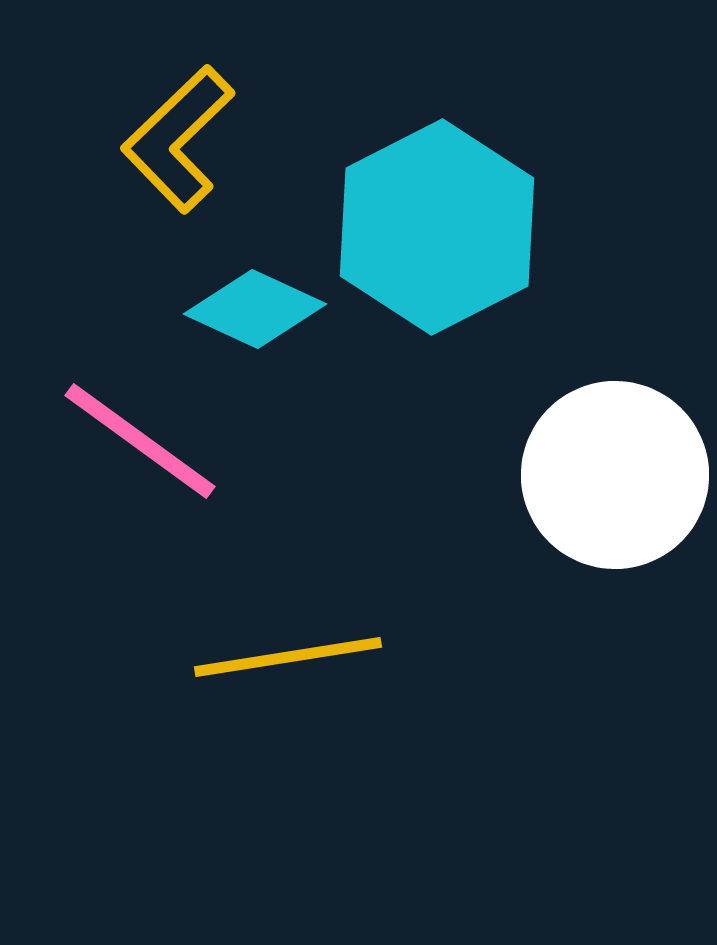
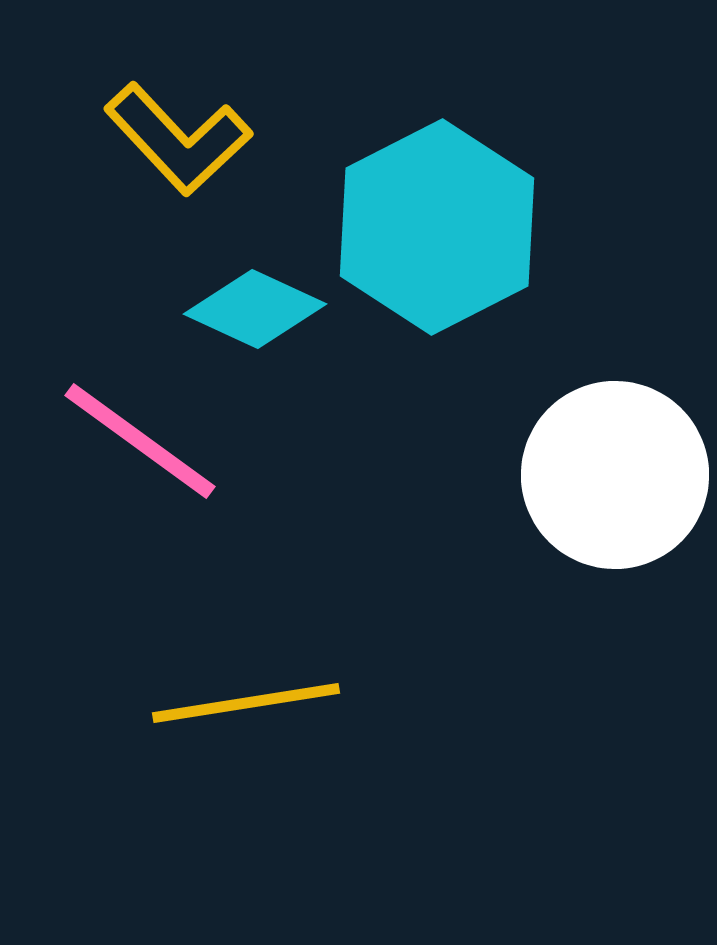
yellow L-shape: rotated 89 degrees counterclockwise
yellow line: moved 42 px left, 46 px down
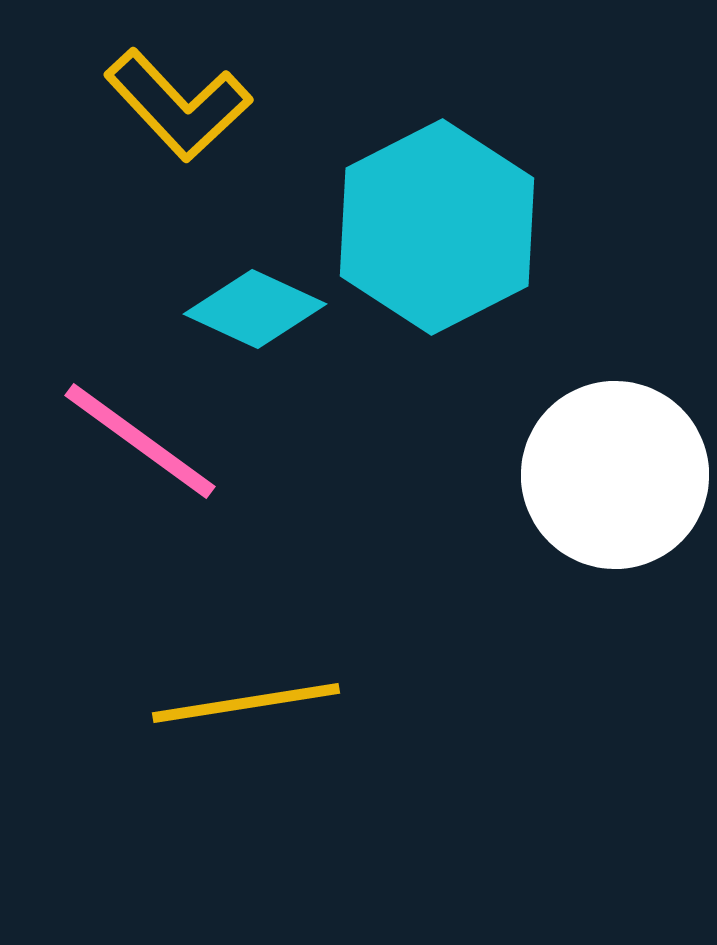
yellow L-shape: moved 34 px up
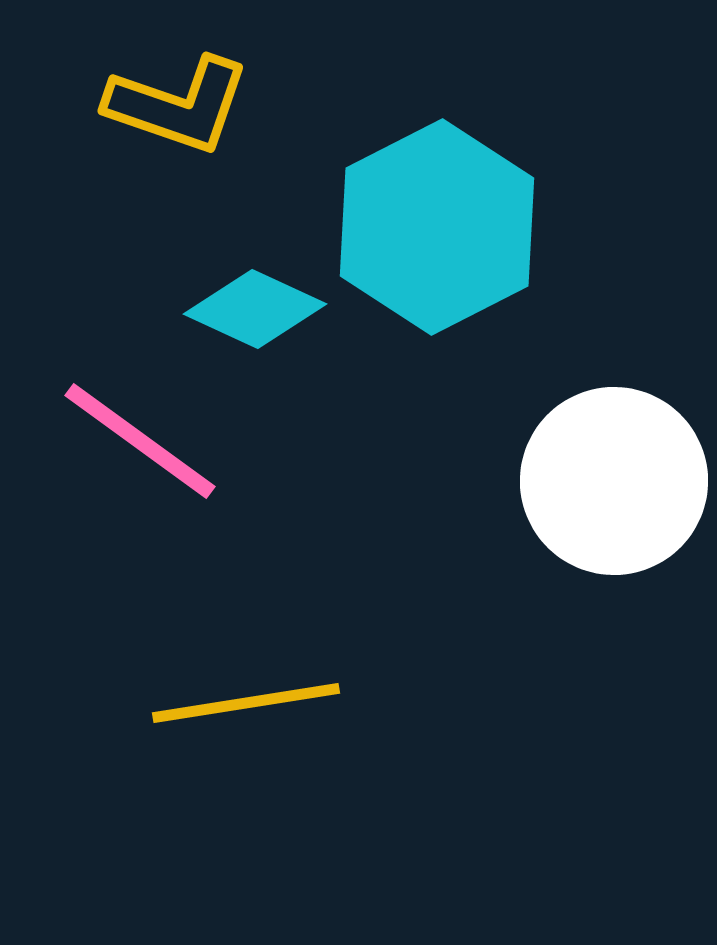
yellow L-shape: rotated 28 degrees counterclockwise
white circle: moved 1 px left, 6 px down
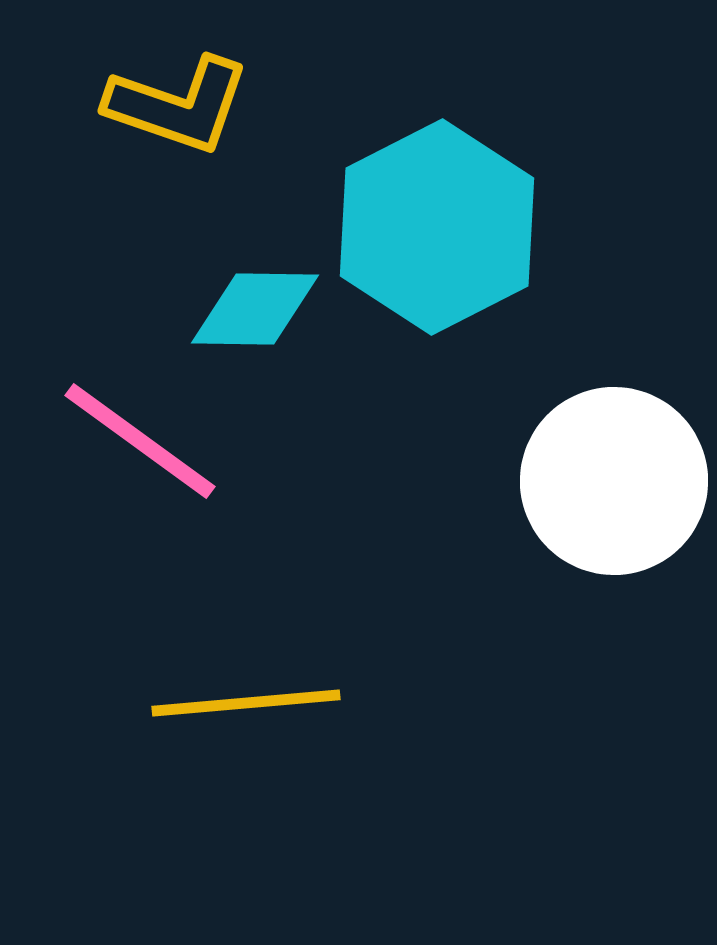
cyan diamond: rotated 24 degrees counterclockwise
yellow line: rotated 4 degrees clockwise
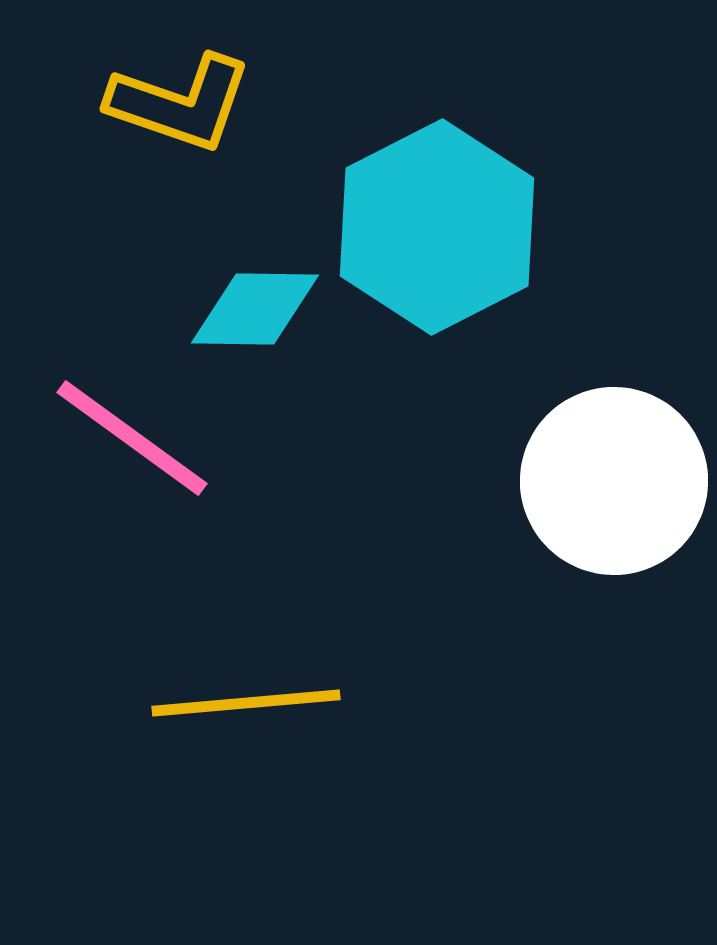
yellow L-shape: moved 2 px right, 2 px up
pink line: moved 8 px left, 3 px up
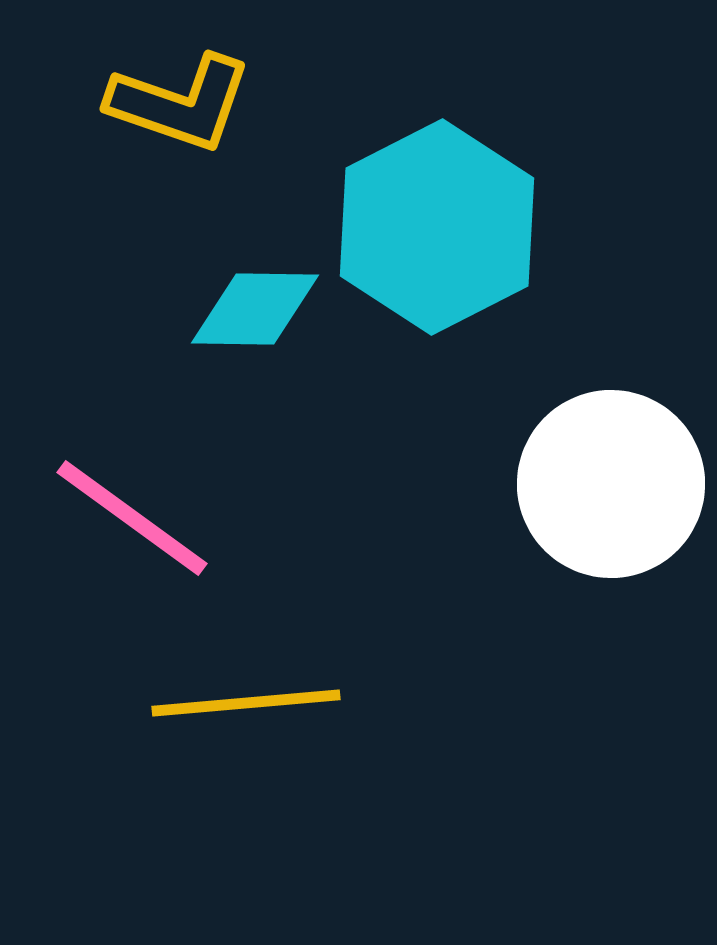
pink line: moved 80 px down
white circle: moved 3 px left, 3 px down
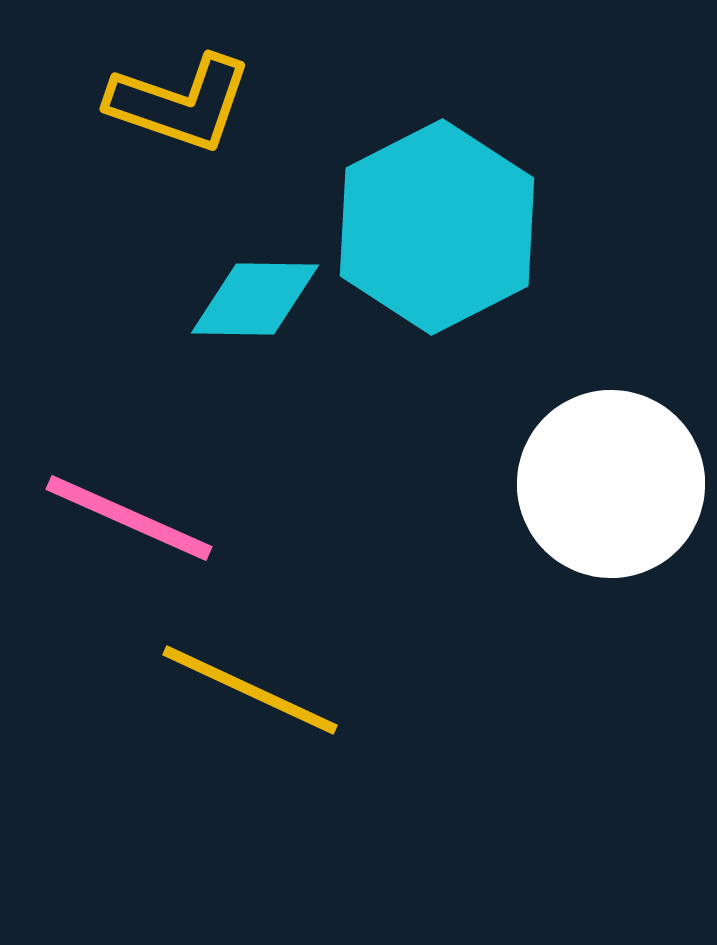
cyan diamond: moved 10 px up
pink line: moved 3 px left; rotated 12 degrees counterclockwise
yellow line: moved 4 px right, 13 px up; rotated 30 degrees clockwise
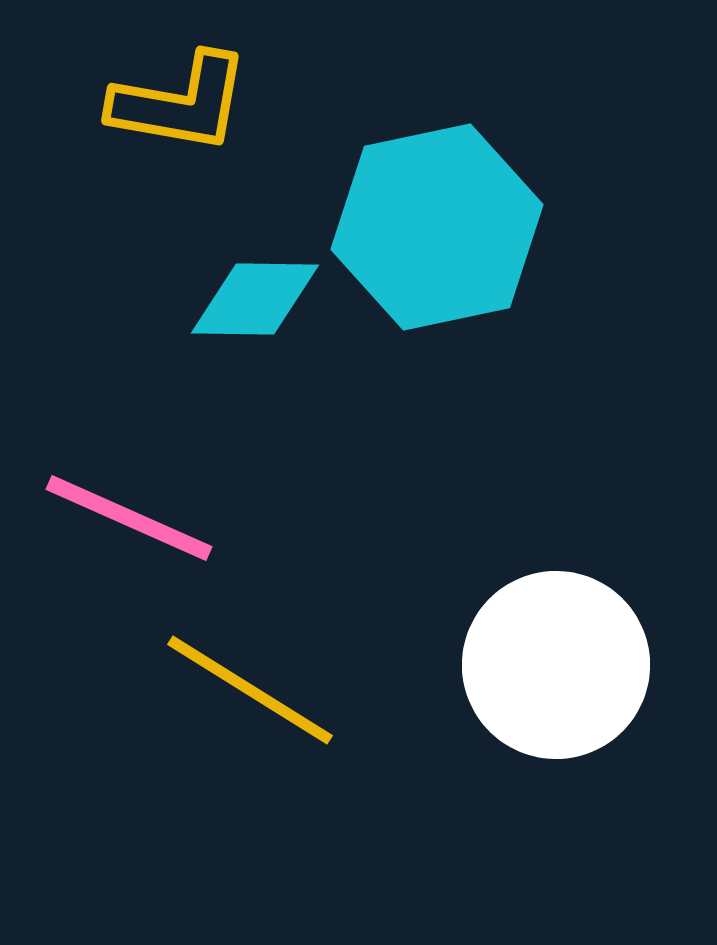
yellow L-shape: rotated 9 degrees counterclockwise
cyan hexagon: rotated 15 degrees clockwise
white circle: moved 55 px left, 181 px down
yellow line: rotated 7 degrees clockwise
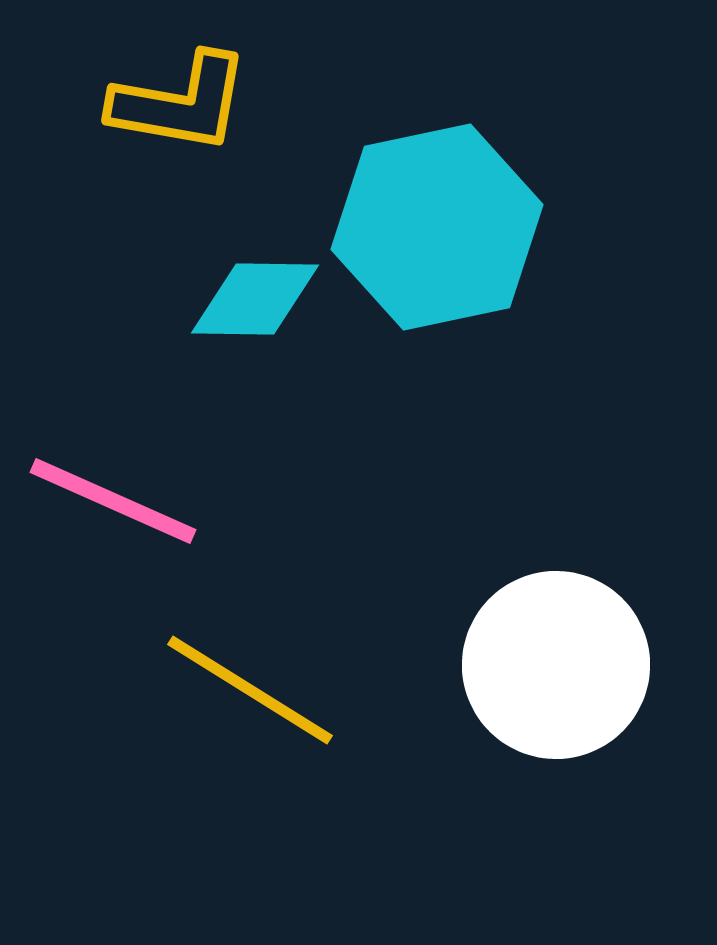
pink line: moved 16 px left, 17 px up
